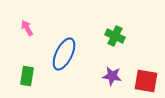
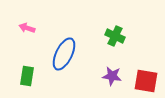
pink arrow: rotated 42 degrees counterclockwise
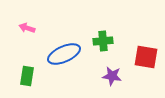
green cross: moved 12 px left, 5 px down; rotated 30 degrees counterclockwise
blue ellipse: rotated 40 degrees clockwise
red square: moved 24 px up
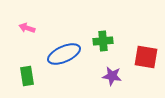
green rectangle: rotated 18 degrees counterclockwise
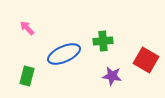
pink arrow: rotated 28 degrees clockwise
red square: moved 3 px down; rotated 20 degrees clockwise
green rectangle: rotated 24 degrees clockwise
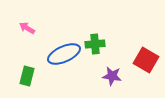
pink arrow: rotated 14 degrees counterclockwise
green cross: moved 8 px left, 3 px down
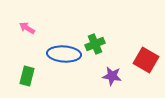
green cross: rotated 18 degrees counterclockwise
blue ellipse: rotated 28 degrees clockwise
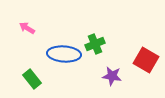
green rectangle: moved 5 px right, 3 px down; rotated 54 degrees counterclockwise
